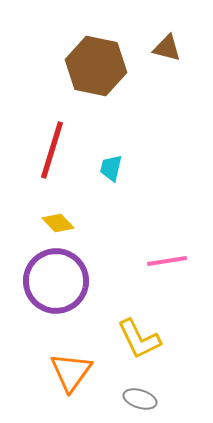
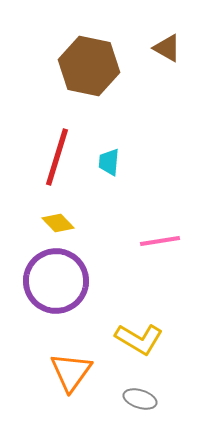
brown triangle: rotated 16 degrees clockwise
brown hexagon: moved 7 px left
red line: moved 5 px right, 7 px down
cyan trapezoid: moved 2 px left, 6 px up; rotated 8 degrees counterclockwise
pink line: moved 7 px left, 20 px up
yellow L-shape: rotated 33 degrees counterclockwise
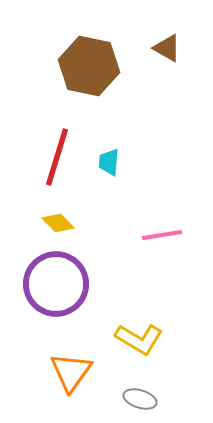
pink line: moved 2 px right, 6 px up
purple circle: moved 3 px down
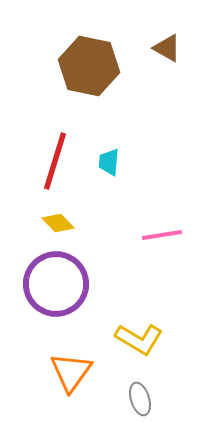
red line: moved 2 px left, 4 px down
gray ellipse: rotated 56 degrees clockwise
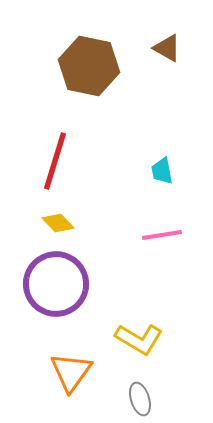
cyan trapezoid: moved 53 px right, 9 px down; rotated 16 degrees counterclockwise
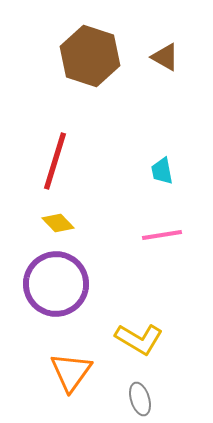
brown triangle: moved 2 px left, 9 px down
brown hexagon: moved 1 px right, 10 px up; rotated 6 degrees clockwise
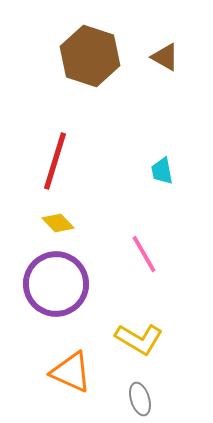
pink line: moved 18 px left, 19 px down; rotated 69 degrees clockwise
orange triangle: rotated 42 degrees counterclockwise
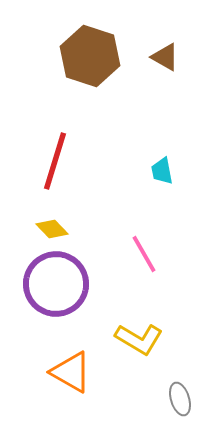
yellow diamond: moved 6 px left, 6 px down
orange triangle: rotated 6 degrees clockwise
gray ellipse: moved 40 px right
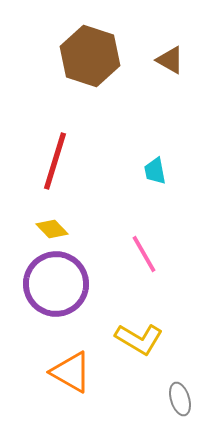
brown triangle: moved 5 px right, 3 px down
cyan trapezoid: moved 7 px left
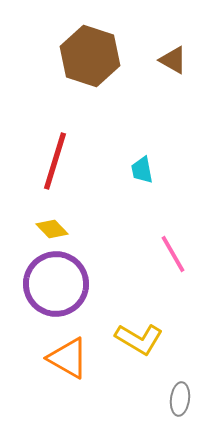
brown triangle: moved 3 px right
cyan trapezoid: moved 13 px left, 1 px up
pink line: moved 29 px right
orange triangle: moved 3 px left, 14 px up
gray ellipse: rotated 24 degrees clockwise
